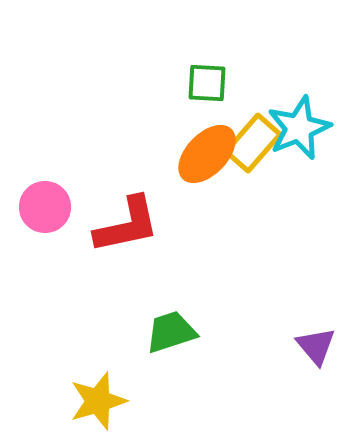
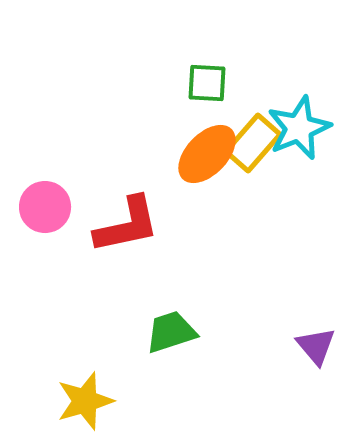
yellow star: moved 13 px left
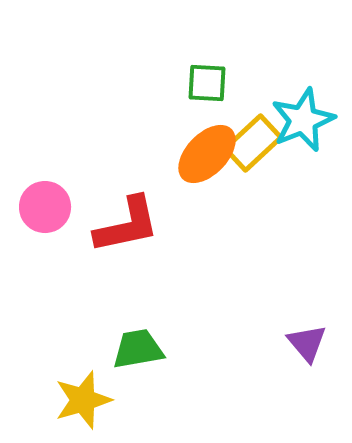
cyan star: moved 4 px right, 8 px up
yellow rectangle: rotated 6 degrees clockwise
green trapezoid: moved 33 px left, 17 px down; rotated 8 degrees clockwise
purple triangle: moved 9 px left, 3 px up
yellow star: moved 2 px left, 1 px up
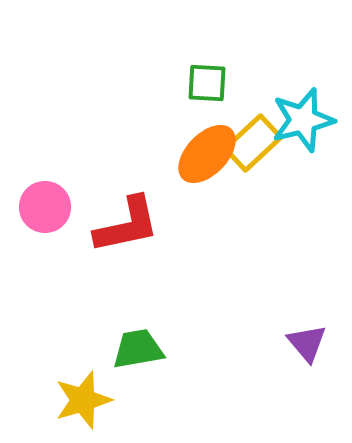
cyan star: rotated 8 degrees clockwise
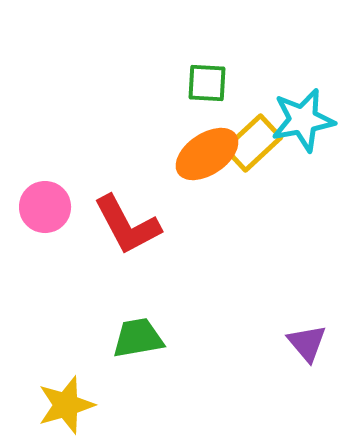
cyan star: rotated 4 degrees clockwise
orange ellipse: rotated 12 degrees clockwise
red L-shape: rotated 74 degrees clockwise
green trapezoid: moved 11 px up
yellow star: moved 17 px left, 5 px down
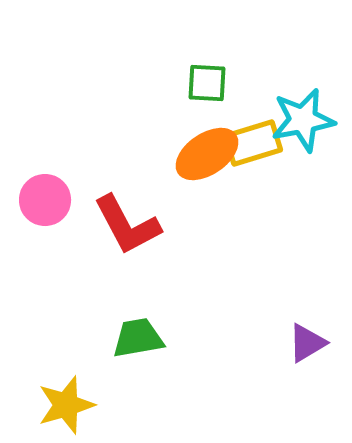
yellow rectangle: rotated 26 degrees clockwise
pink circle: moved 7 px up
purple triangle: rotated 39 degrees clockwise
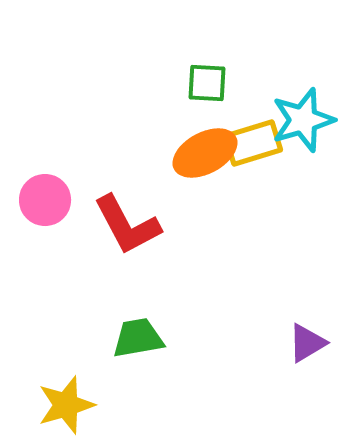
cyan star: rotated 6 degrees counterclockwise
orange ellipse: moved 2 px left, 1 px up; rotated 6 degrees clockwise
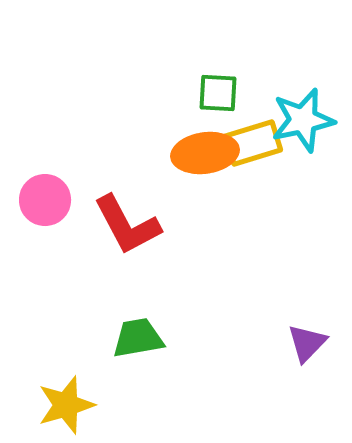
green square: moved 11 px right, 10 px down
cyan star: rotated 4 degrees clockwise
orange ellipse: rotated 20 degrees clockwise
purple triangle: rotated 15 degrees counterclockwise
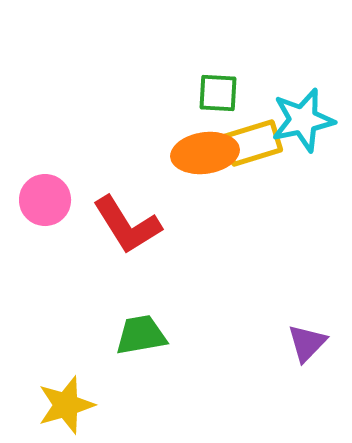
red L-shape: rotated 4 degrees counterclockwise
green trapezoid: moved 3 px right, 3 px up
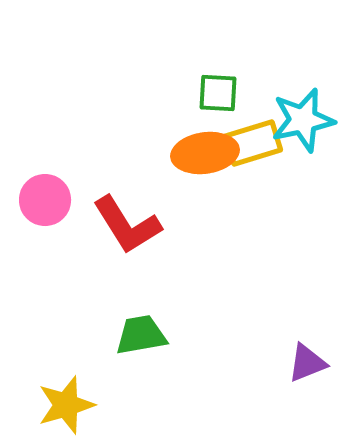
purple triangle: moved 20 px down; rotated 24 degrees clockwise
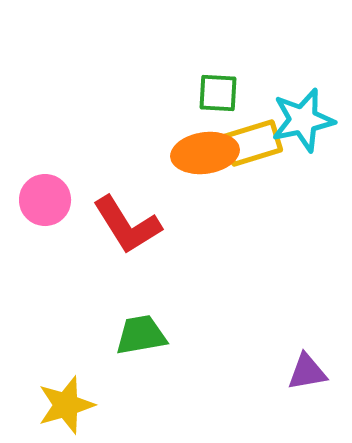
purple triangle: moved 9 px down; rotated 12 degrees clockwise
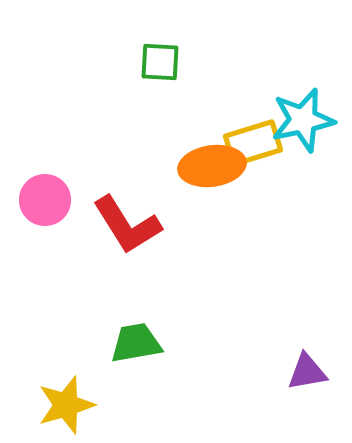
green square: moved 58 px left, 31 px up
orange ellipse: moved 7 px right, 13 px down
green trapezoid: moved 5 px left, 8 px down
